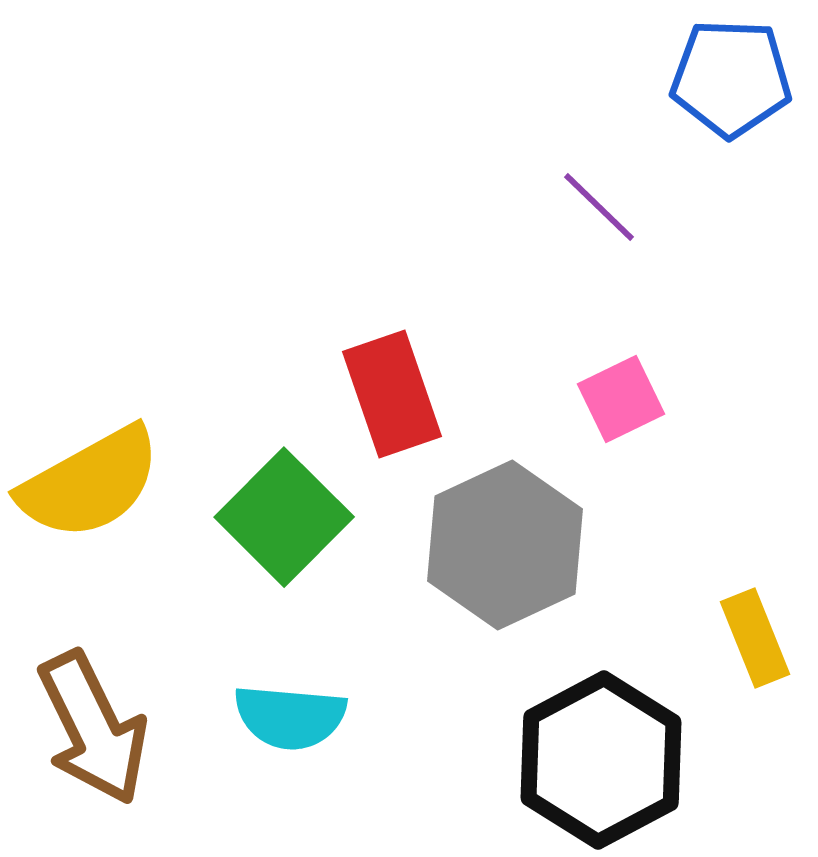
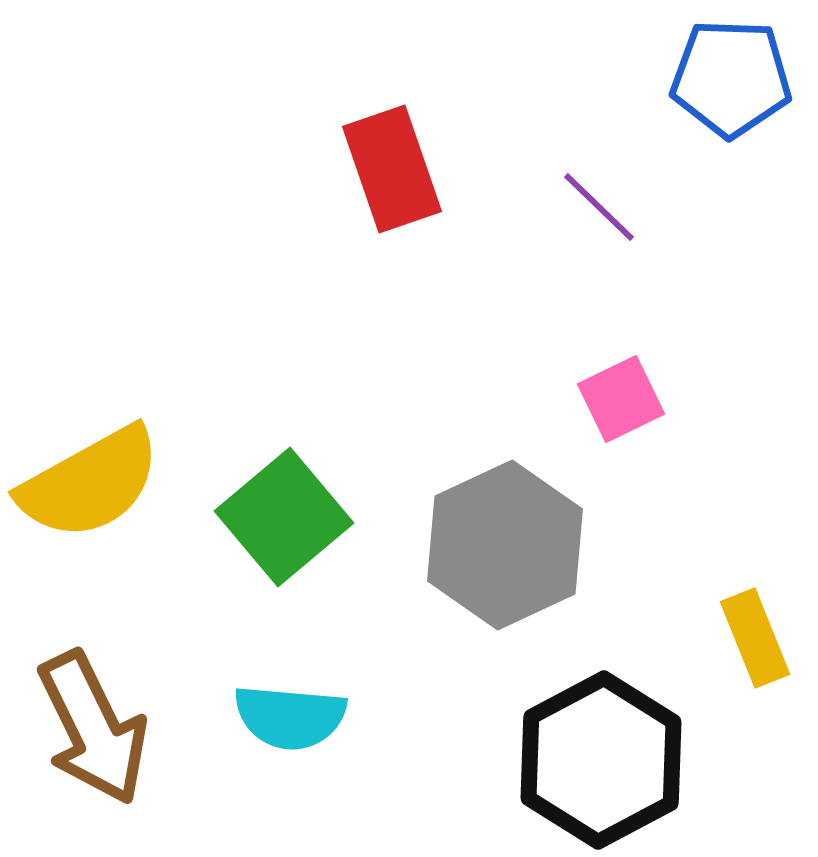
red rectangle: moved 225 px up
green square: rotated 5 degrees clockwise
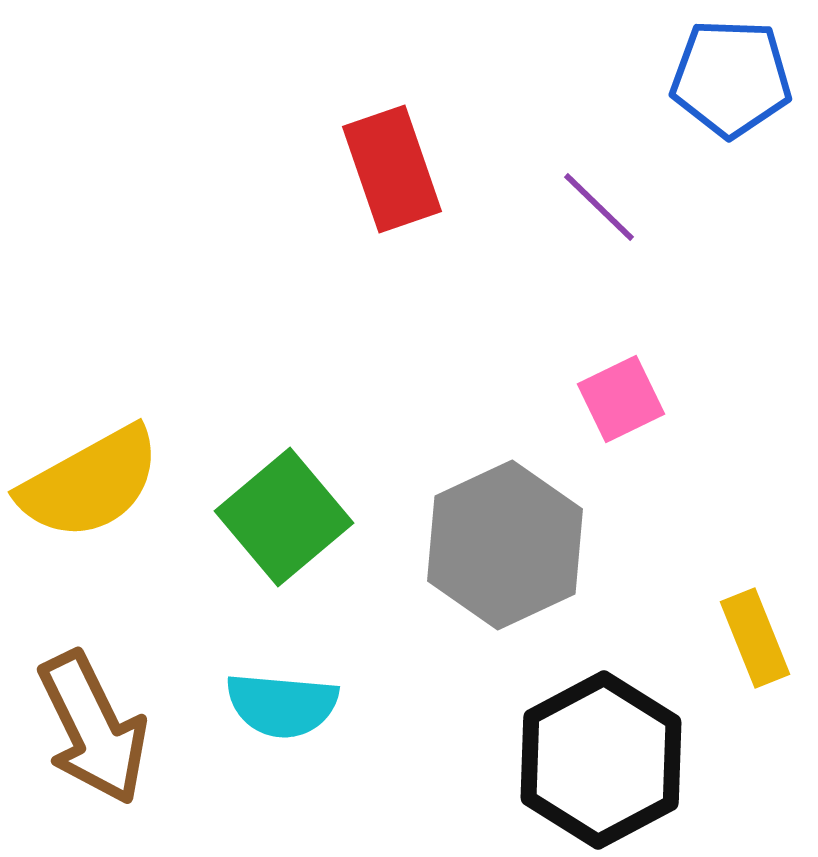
cyan semicircle: moved 8 px left, 12 px up
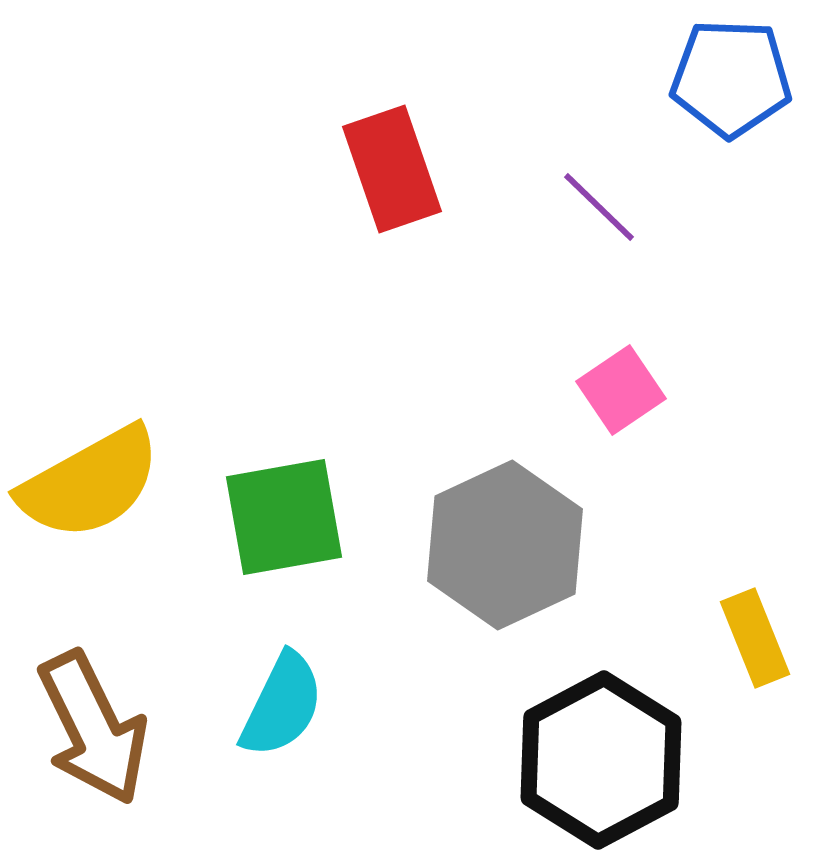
pink square: moved 9 px up; rotated 8 degrees counterclockwise
green square: rotated 30 degrees clockwise
cyan semicircle: rotated 69 degrees counterclockwise
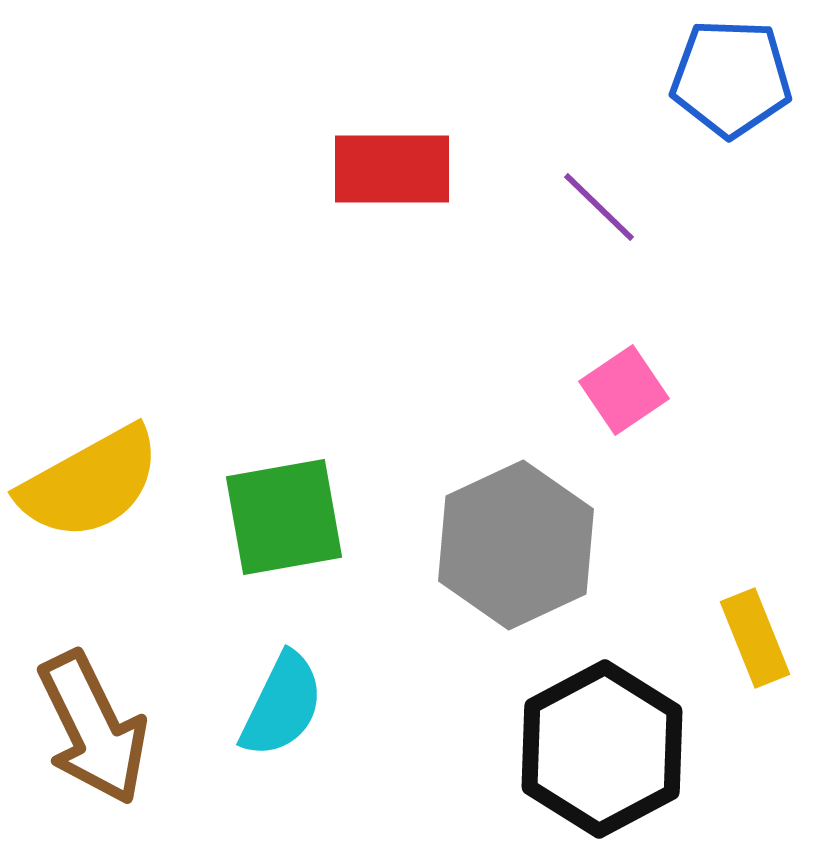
red rectangle: rotated 71 degrees counterclockwise
pink square: moved 3 px right
gray hexagon: moved 11 px right
black hexagon: moved 1 px right, 11 px up
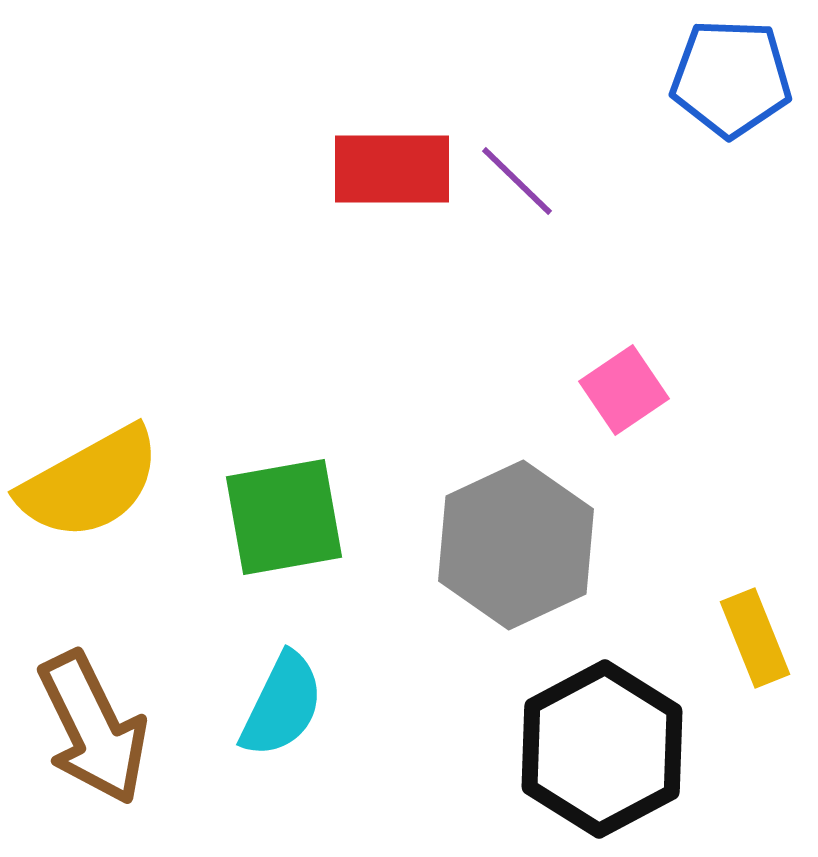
purple line: moved 82 px left, 26 px up
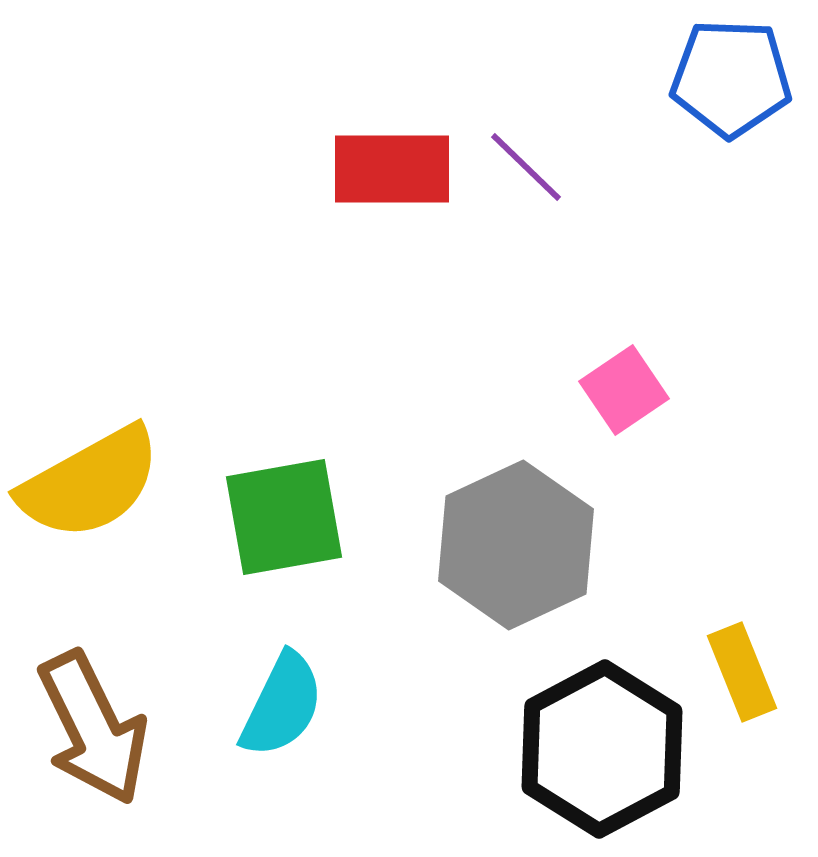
purple line: moved 9 px right, 14 px up
yellow rectangle: moved 13 px left, 34 px down
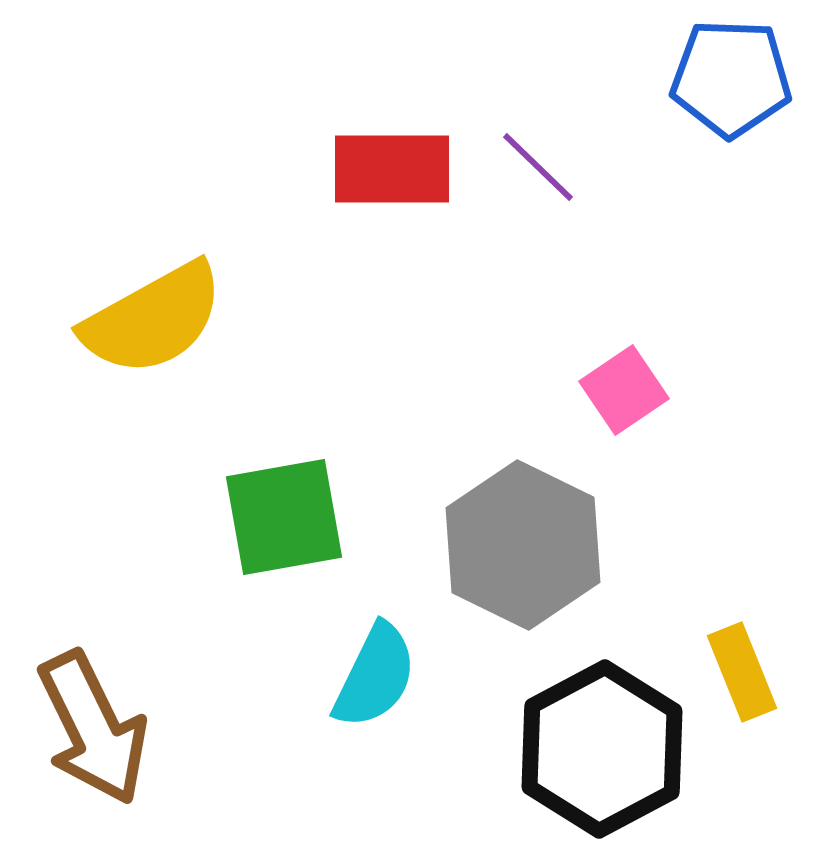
purple line: moved 12 px right
yellow semicircle: moved 63 px right, 164 px up
gray hexagon: moved 7 px right; rotated 9 degrees counterclockwise
cyan semicircle: moved 93 px right, 29 px up
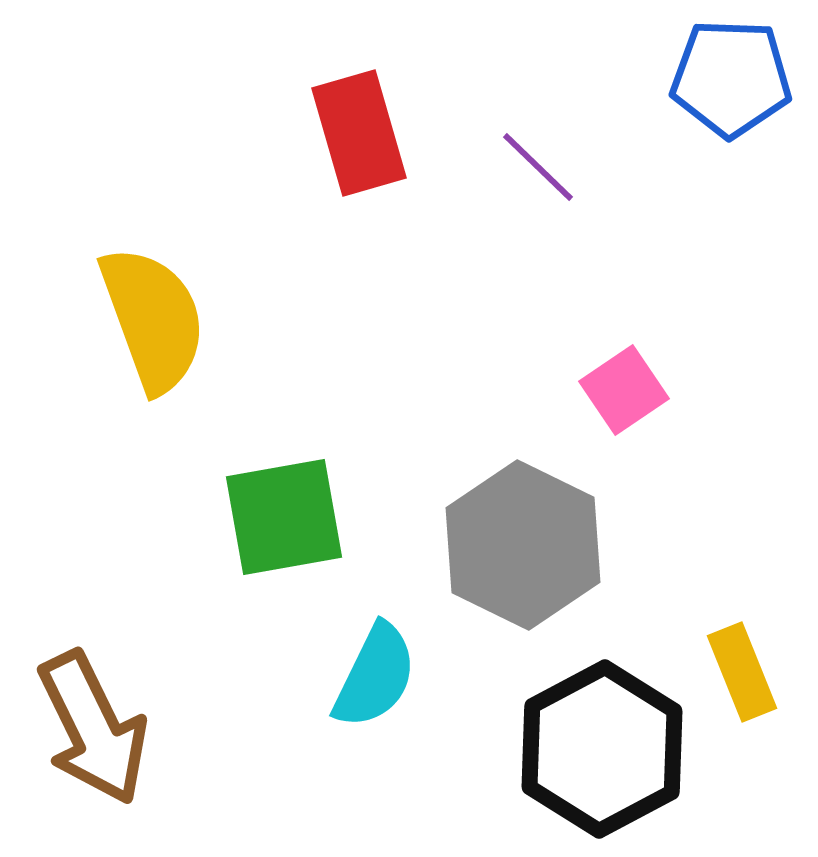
red rectangle: moved 33 px left, 36 px up; rotated 74 degrees clockwise
yellow semicircle: rotated 81 degrees counterclockwise
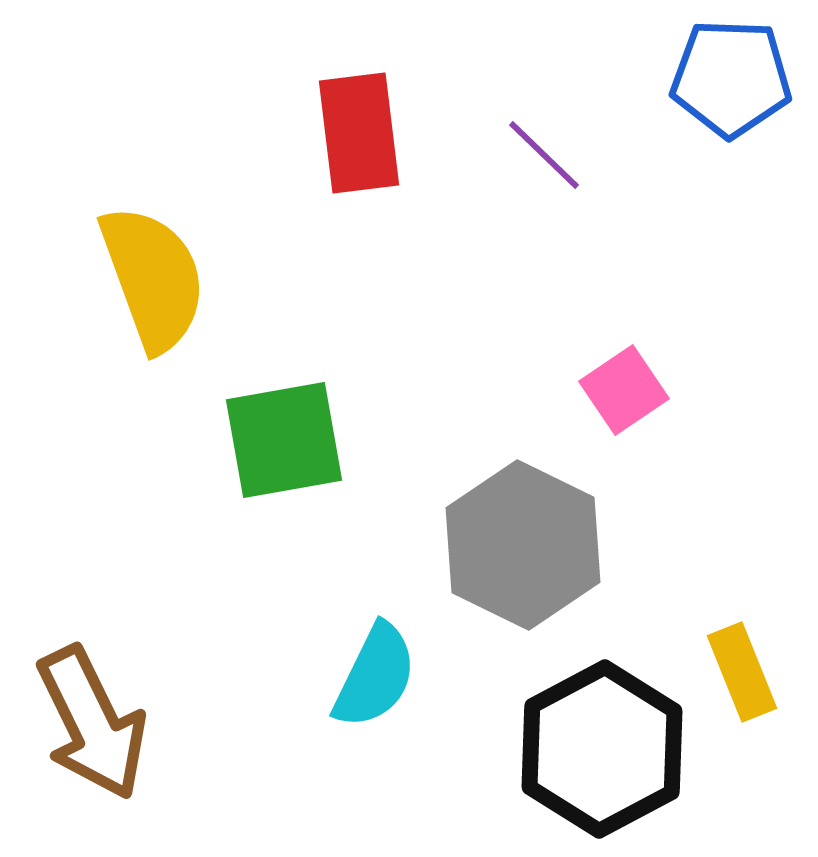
red rectangle: rotated 9 degrees clockwise
purple line: moved 6 px right, 12 px up
yellow semicircle: moved 41 px up
green square: moved 77 px up
brown arrow: moved 1 px left, 5 px up
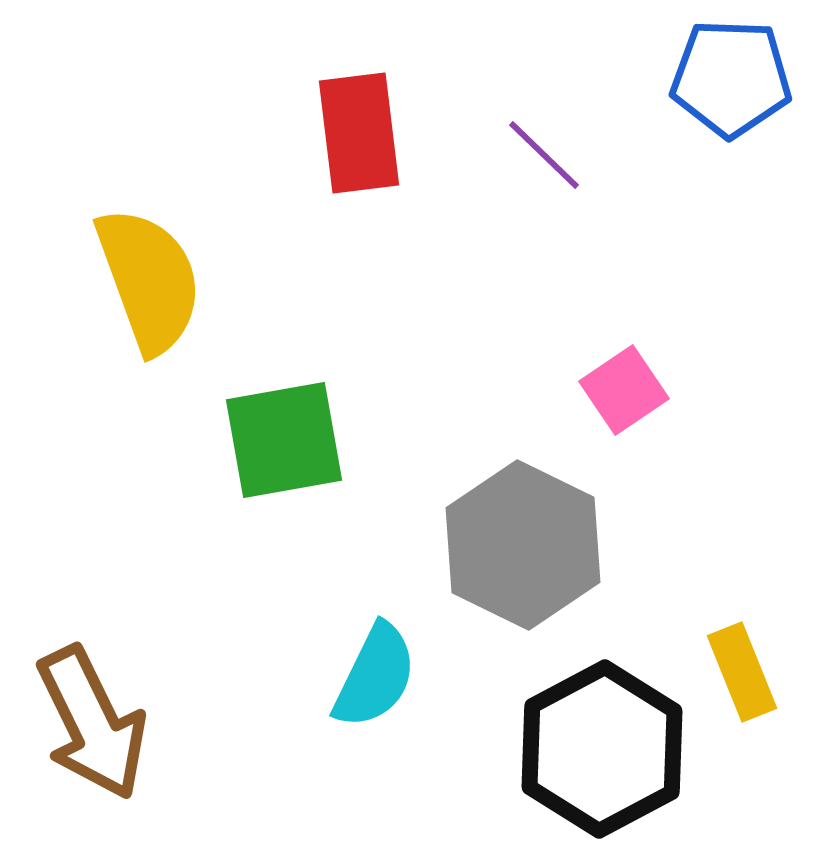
yellow semicircle: moved 4 px left, 2 px down
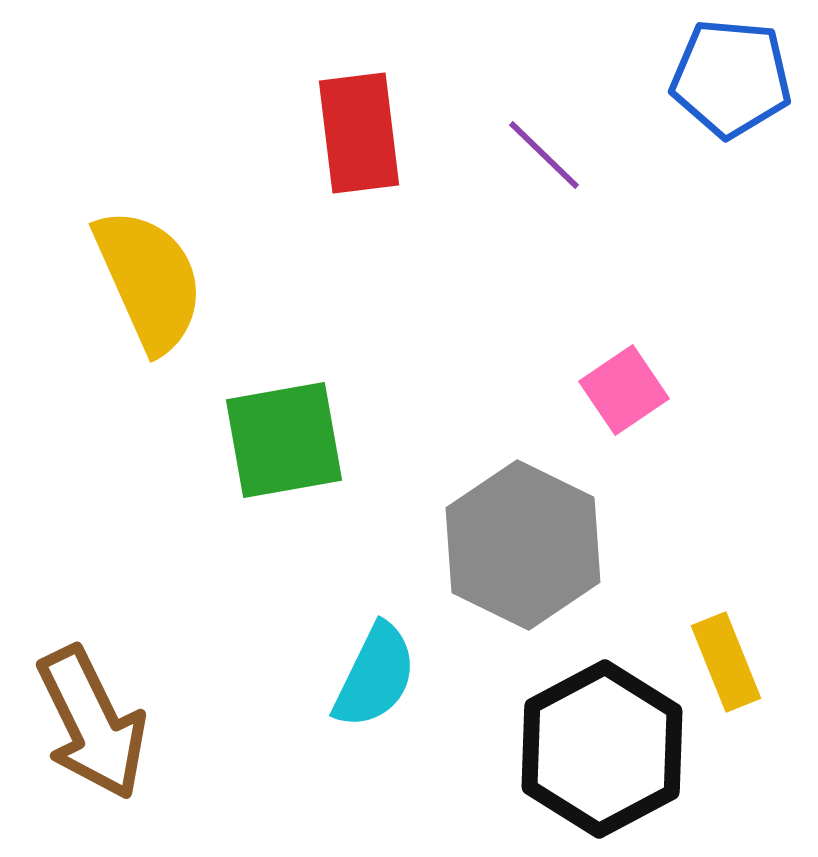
blue pentagon: rotated 3 degrees clockwise
yellow semicircle: rotated 4 degrees counterclockwise
yellow rectangle: moved 16 px left, 10 px up
